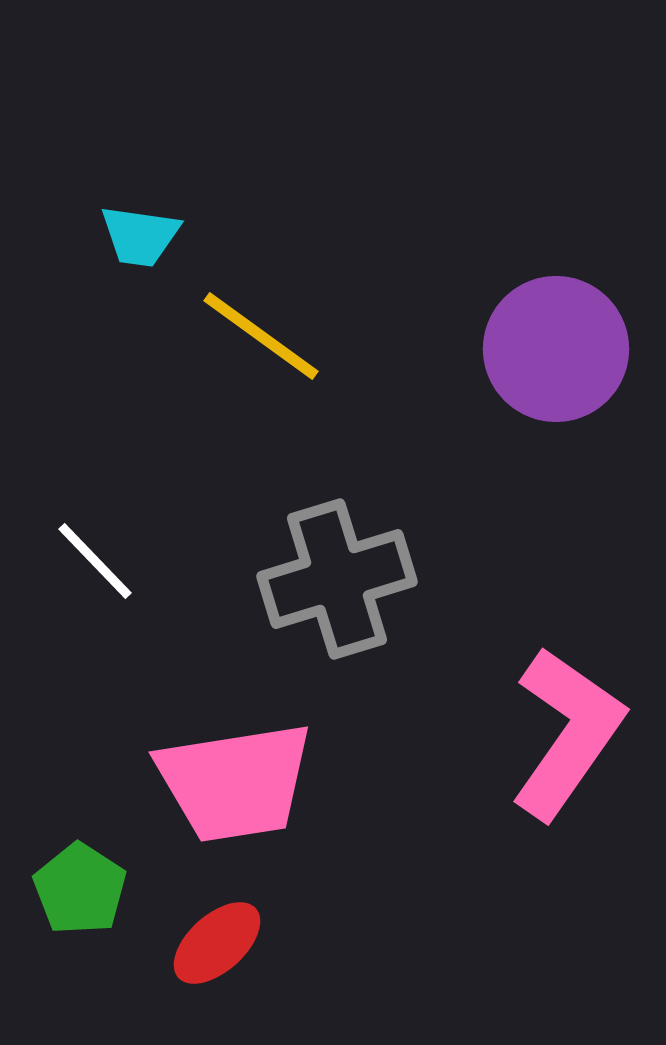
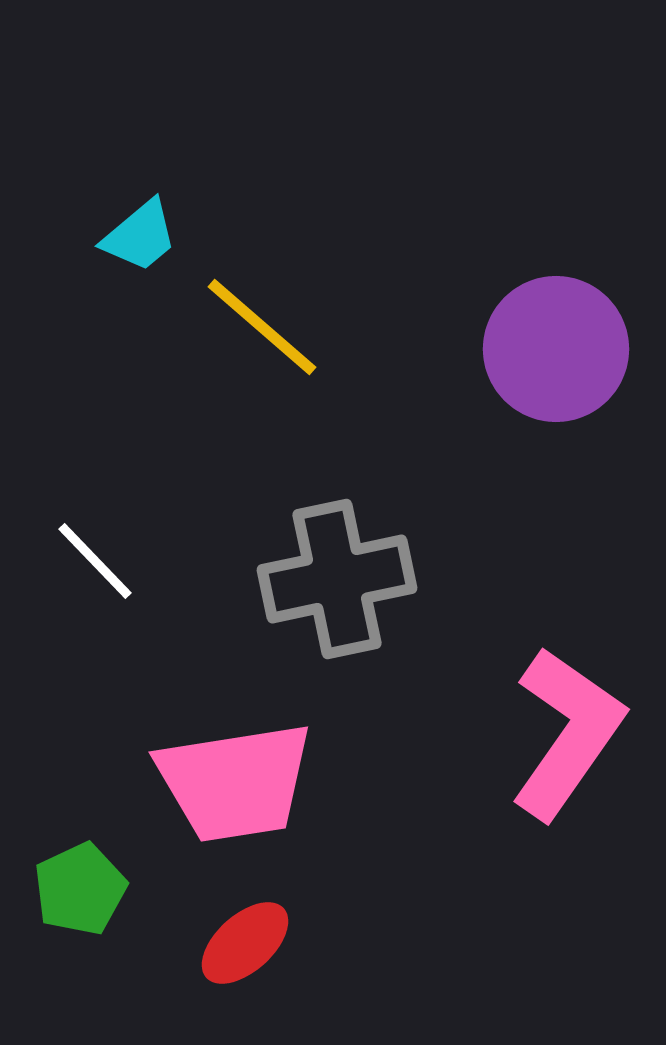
cyan trapezoid: rotated 48 degrees counterclockwise
yellow line: moved 1 px right, 9 px up; rotated 5 degrees clockwise
gray cross: rotated 5 degrees clockwise
green pentagon: rotated 14 degrees clockwise
red ellipse: moved 28 px right
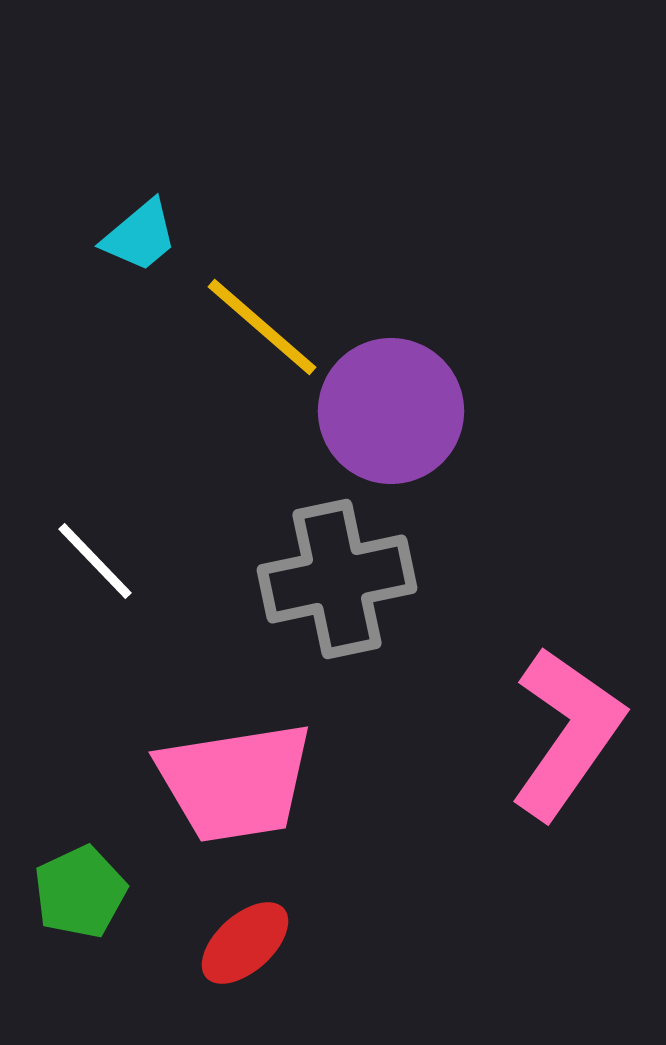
purple circle: moved 165 px left, 62 px down
green pentagon: moved 3 px down
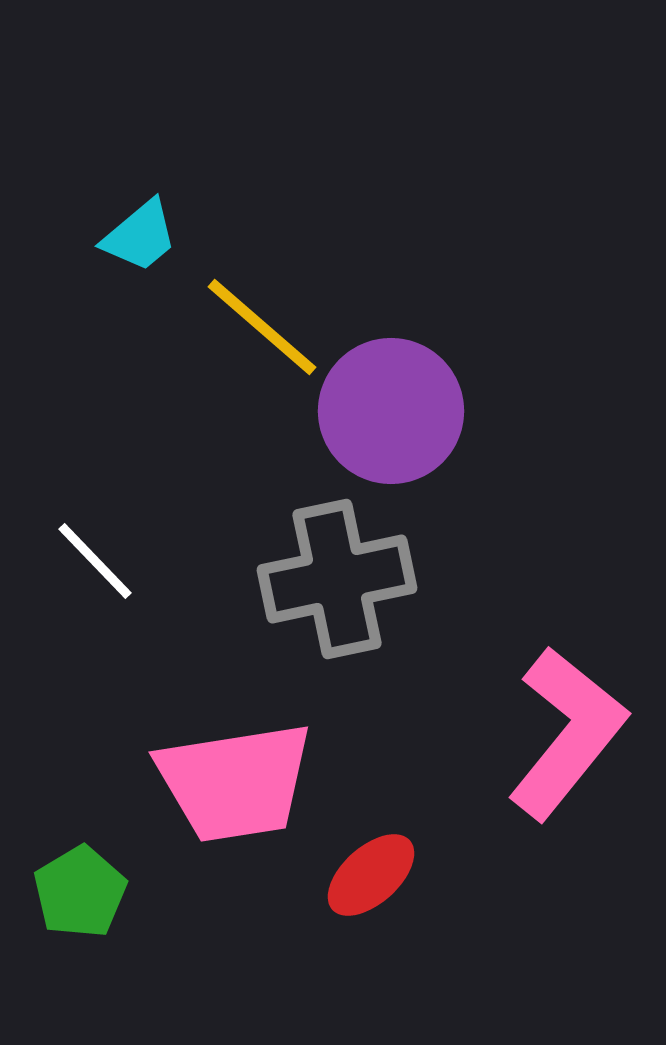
pink L-shape: rotated 4 degrees clockwise
green pentagon: rotated 6 degrees counterclockwise
red ellipse: moved 126 px right, 68 px up
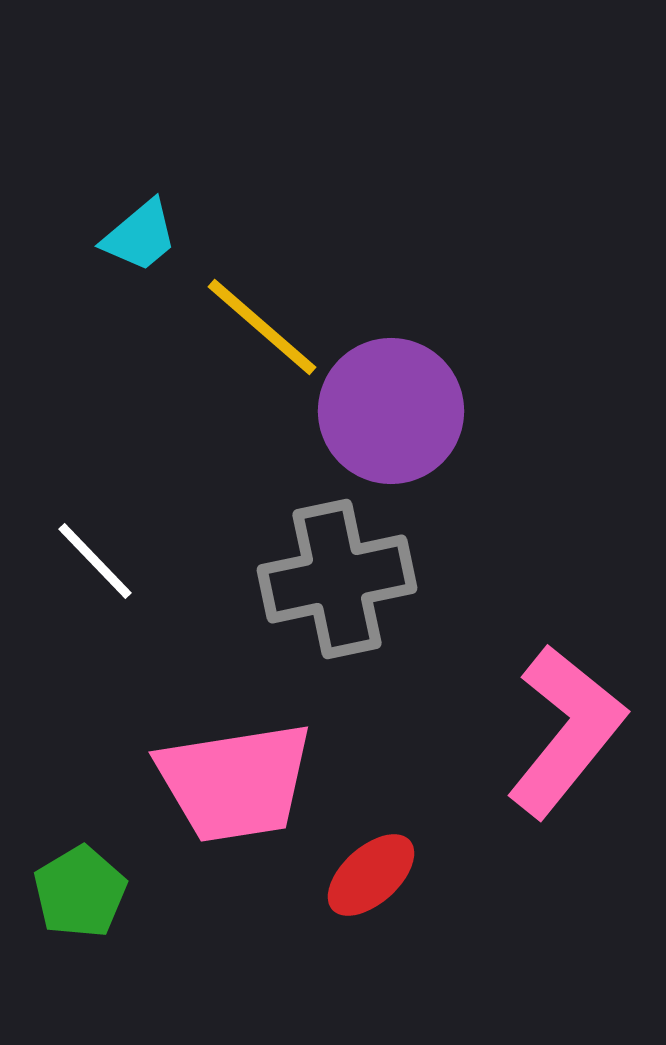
pink L-shape: moved 1 px left, 2 px up
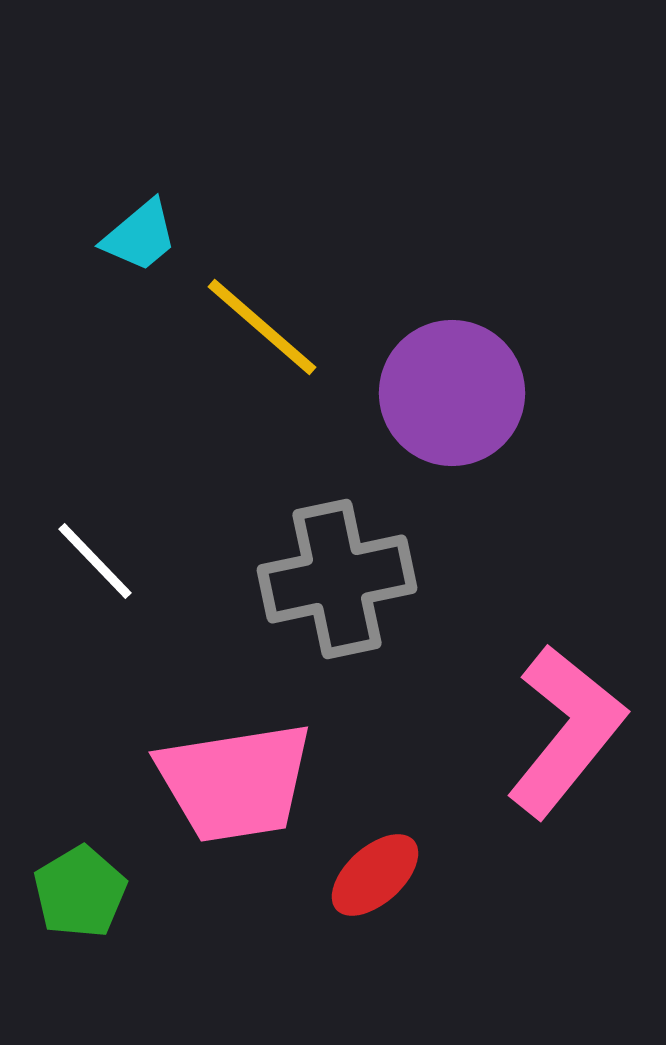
purple circle: moved 61 px right, 18 px up
red ellipse: moved 4 px right
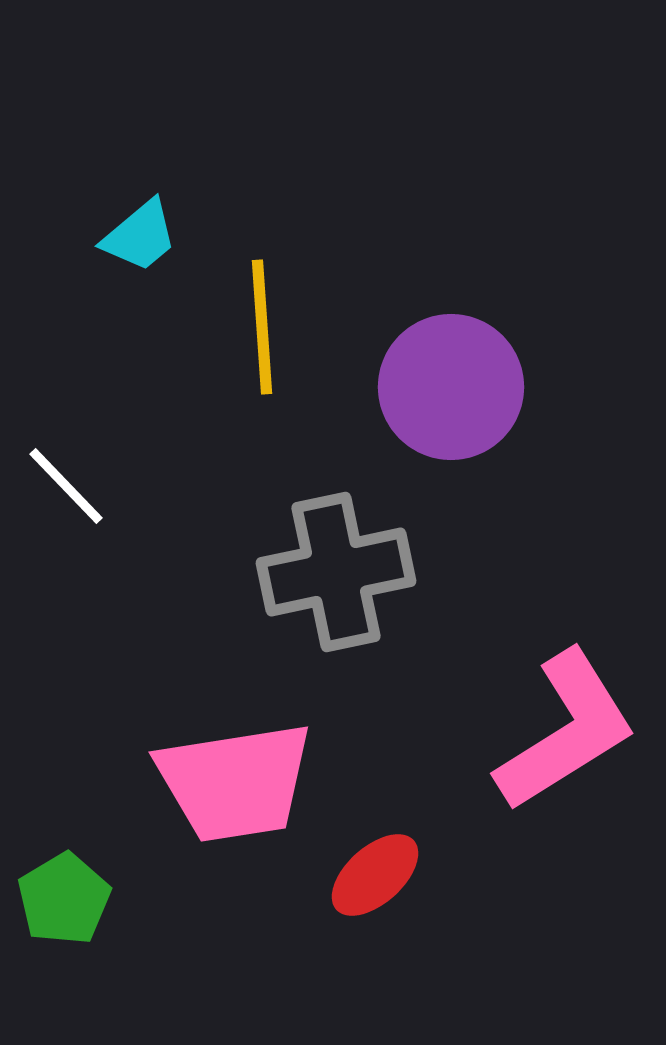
yellow line: rotated 45 degrees clockwise
purple circle: moved 1 px left, 6 px up
white line: moved 29 px left, 75 px up
gray cross: moved 1 px left, 7 px up
pink L-shape: rotated 19 degrees clockwise
green pentagon: moved 16 px left, 7 px down
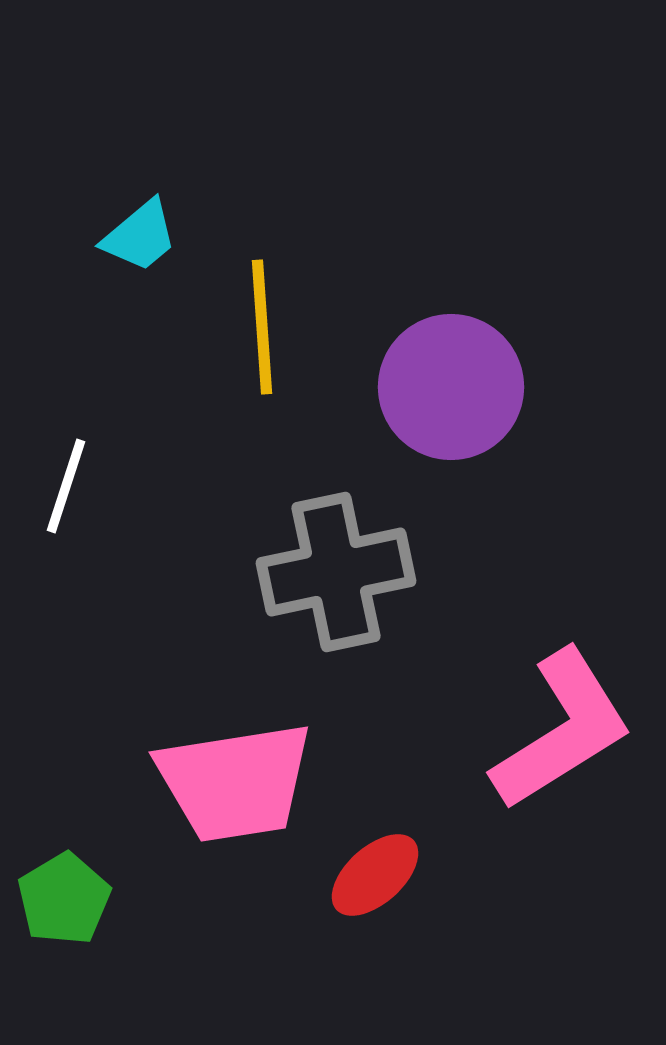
white line: rotated 62 degrees clockwise
pink L-shape: moved 4 px left, 1 px up
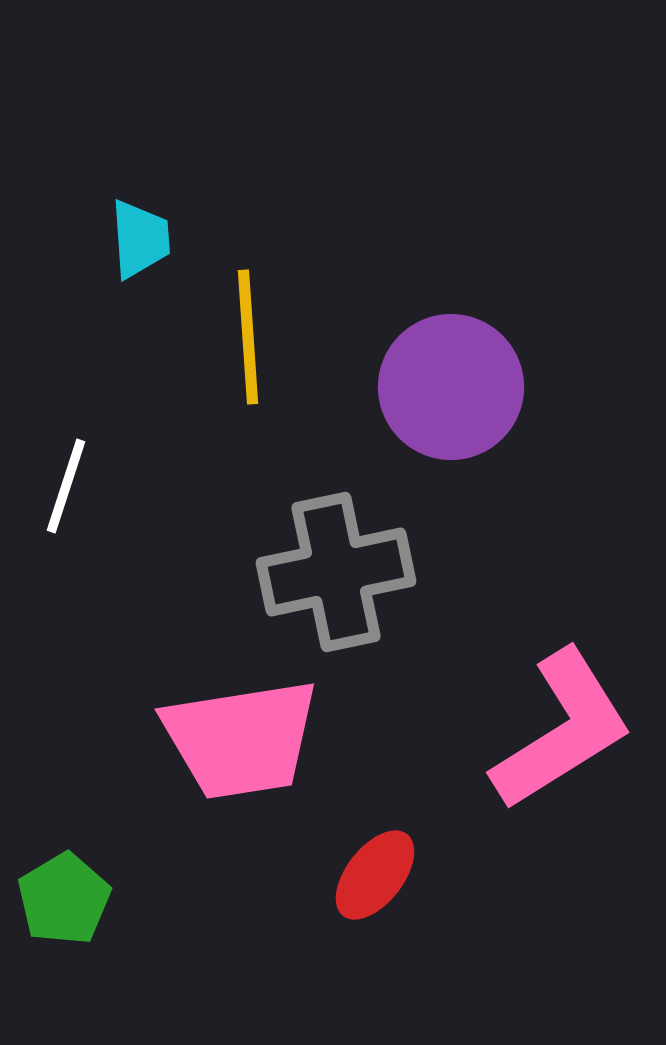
cyan trapezoid: moved 3 px down; rotated 54 degrees counterclockwise
yellow line: moved 14 px left, 10 px down
pink trapezoid: moved 6 px right, 43 px up
red ellipse: rotated 10 degrees counterclockwise
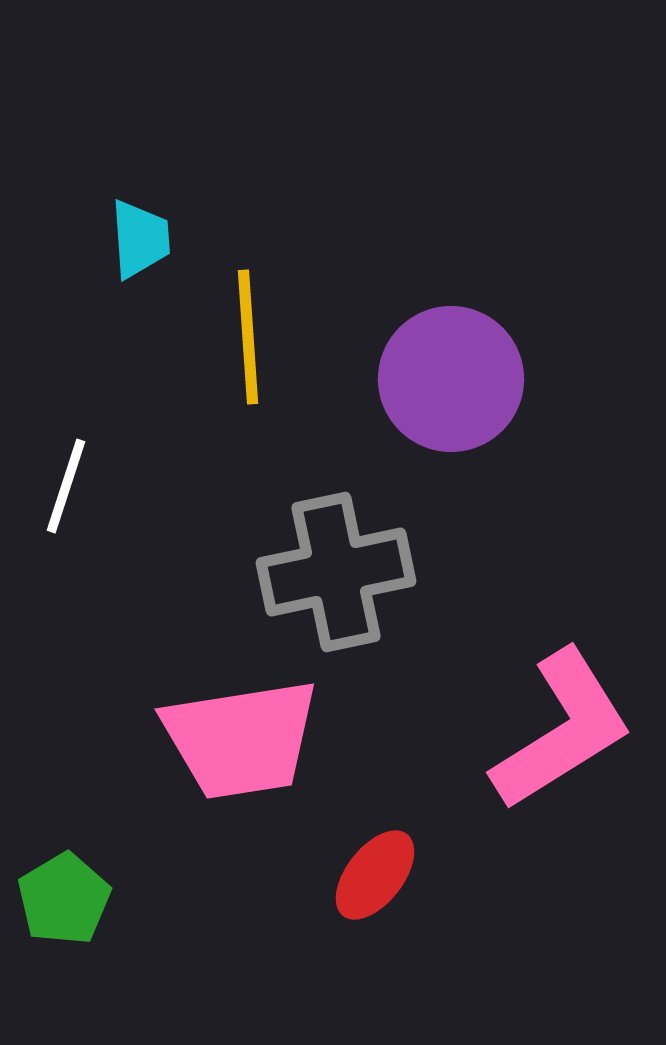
purple circle: moved 8 px up
